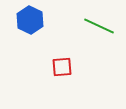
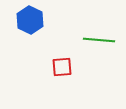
green line: moved 14 px down; rotated 20 degrees counterclockwise
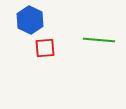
red square: moved 17 px left, 19 px up
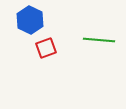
red square: moved 1 px right; rotated 15 degrees counterclockwise
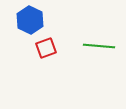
green line: moved 6 px down
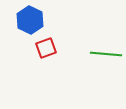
green line: moved 7 px right, 8 px down
